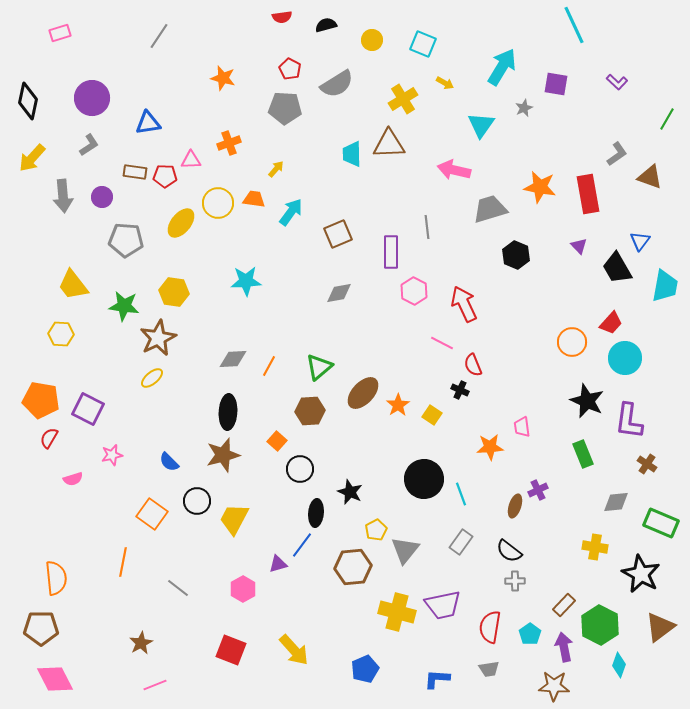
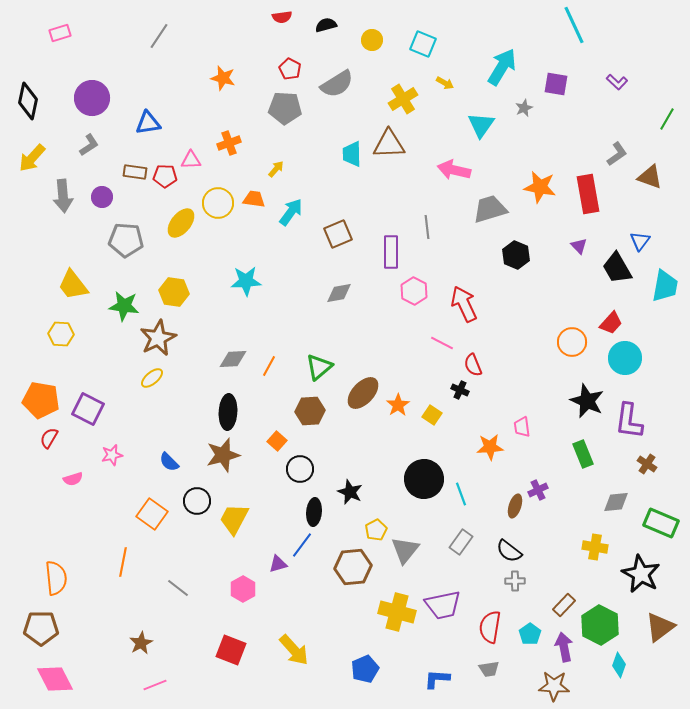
black ellipse at (316, 513): moved 2 px left, 1 px up
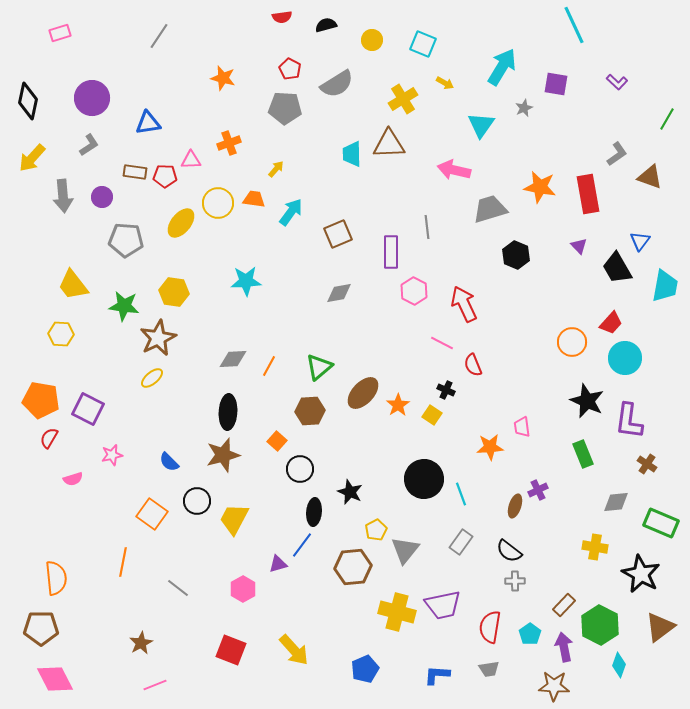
black cross at (460, 390): moved 14 px left
blue L-shape at (437, 679): moved 4 px up
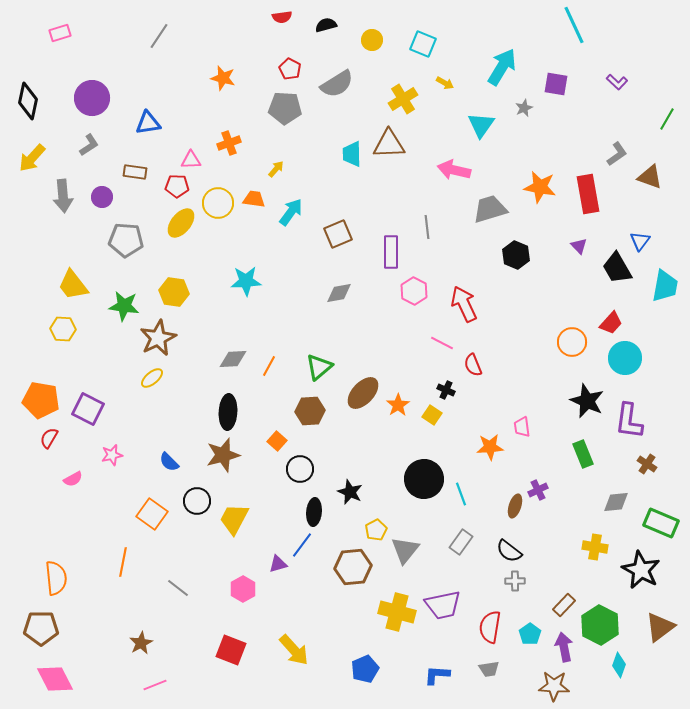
red pentagon at (165, 176): moved 12 px right, 10 px down
yellow hexagon at (61, 334): moved 2 px right, 5 px up
pink semicircle at (73, 479): rotated 12 degrees counterclockwise
black star at (641, 574): moved 4 px up
